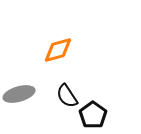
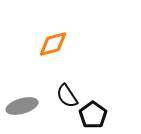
orange diamond: moved 5 px left, 6 px up
gray ellipse: moved 3 px right, 12 px down
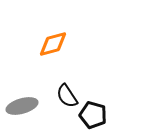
black pentagon: rotated 20 degrees counterclockwise
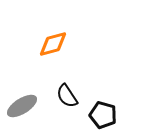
gray ellipse: rotated 16 degrees counterclockwise
black pentagon: moved 10 px right
